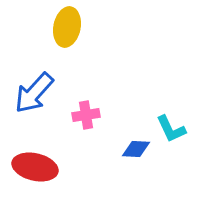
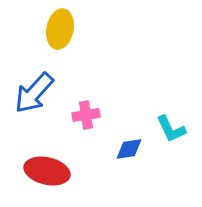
yellow ellipse: moved 7 px left, 2 px down
blue diamond: moved 7 px left; rotated 12 degrees counterclockwise
red ellipse: moved 12 px right, 4 px down
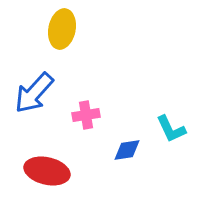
yellow ellipse: moved 2 px right
blue diamond: moved 2 px left, 1 px down
